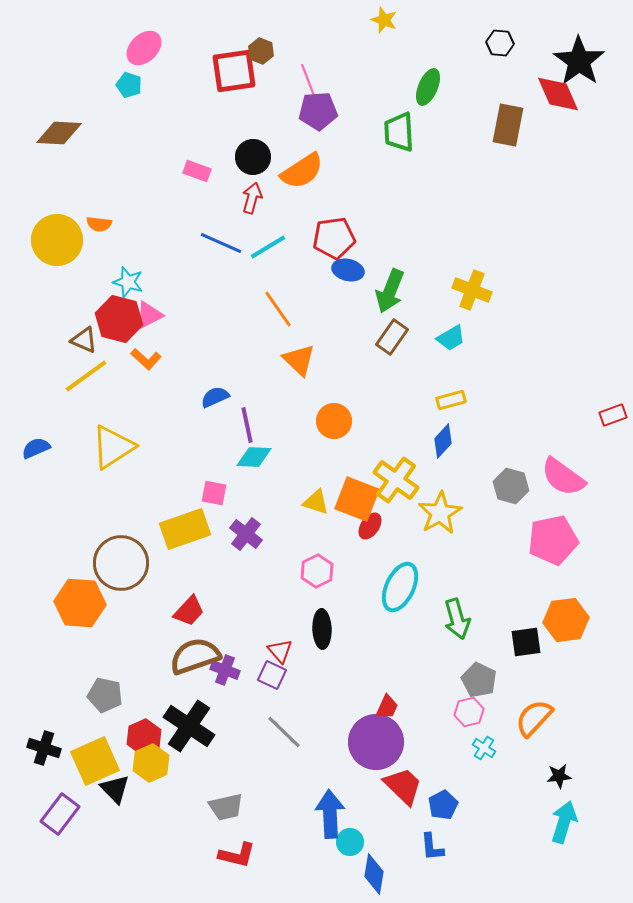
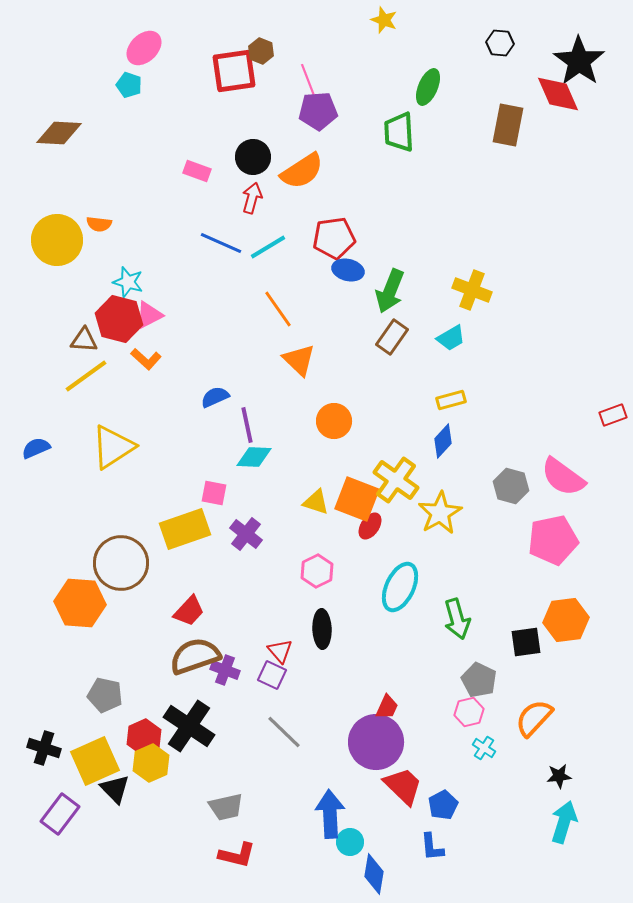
brown triangle at (84, 340): rotated 20 degrees counterclockwise
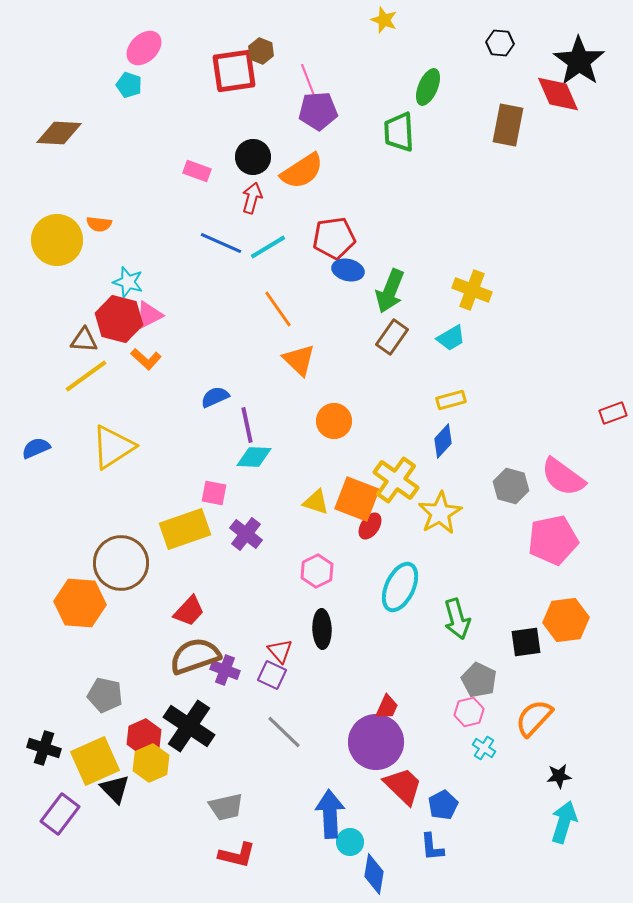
red rectangle at (613, 415): moved 2 px up
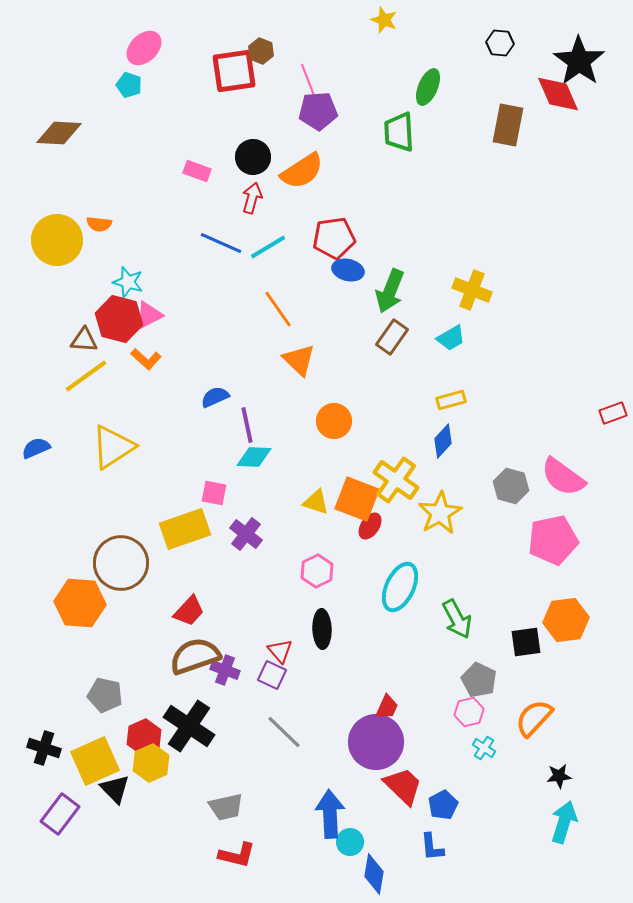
green arrow at (457, 619): rotated 12 degrees counterclockwise
